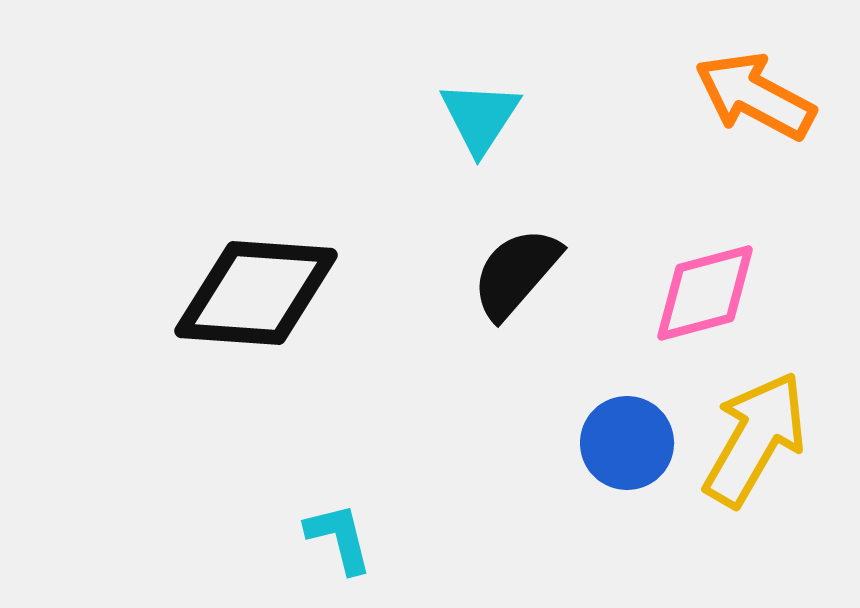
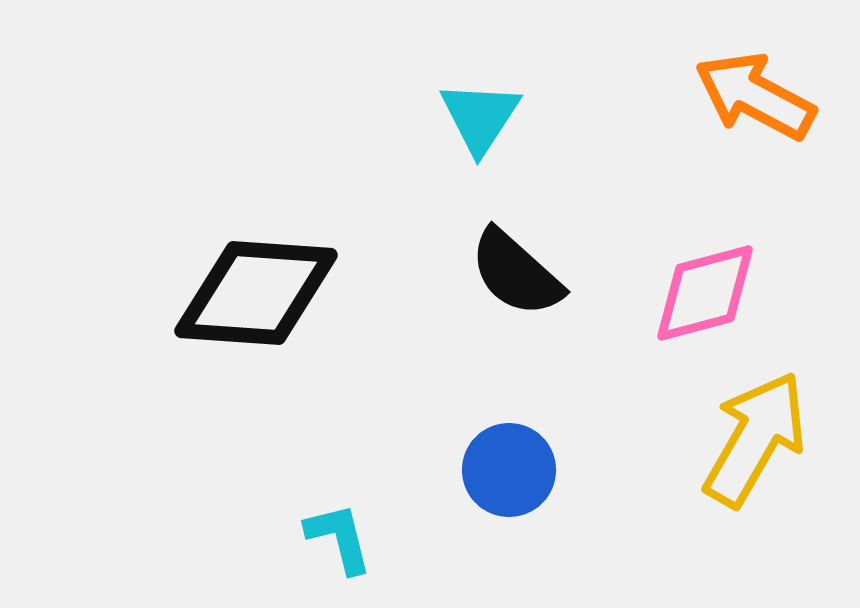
black semicircle: rotated 89 degrees counterclockwise
blue circle: moved 118 px left, 27 px down
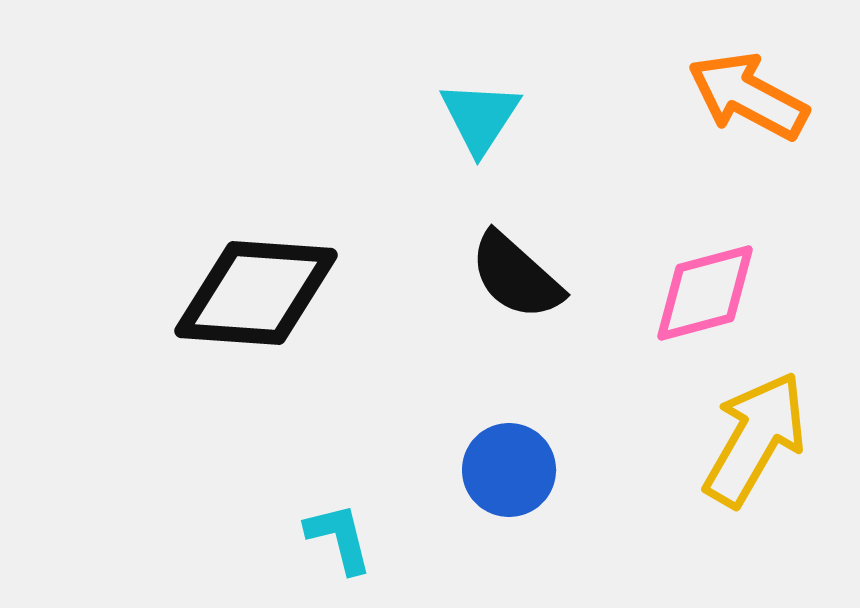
orange arrow: moved 7 px left
black semicircle: moved 3 px down
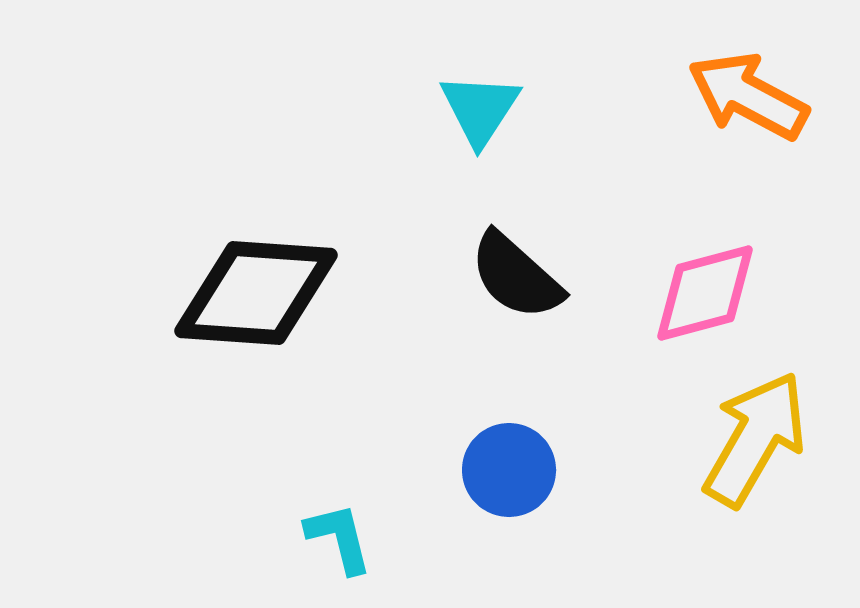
cyan triangle: moved 8 px up
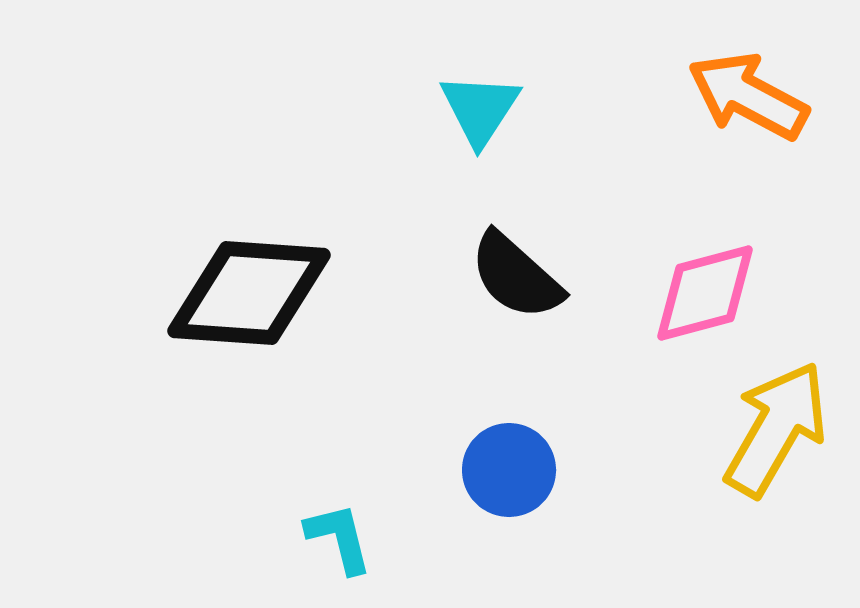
black diamond: moved 7 px left
yellow arrow: moved 21 px right, 10 px up
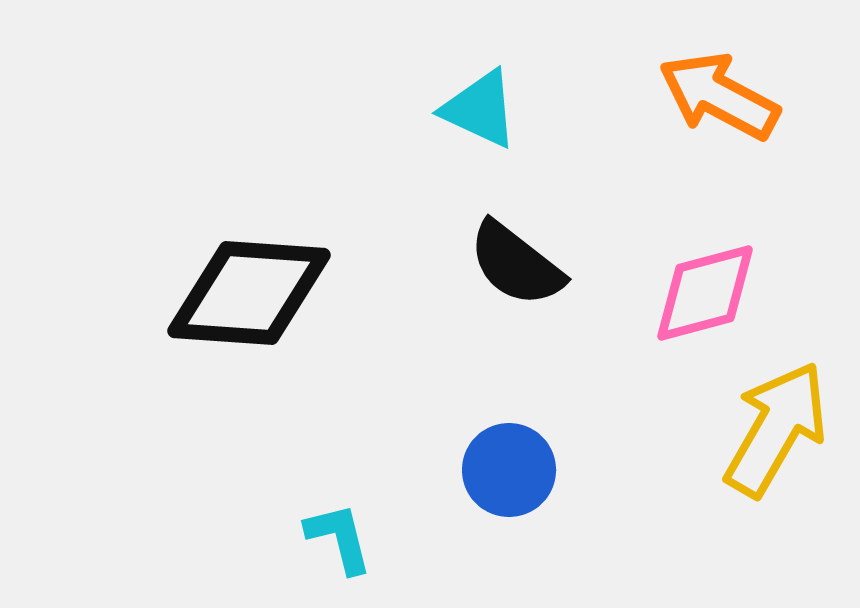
orange arrow: moved 29 px left
cyan triangle: rotated 38 degrees counterclockwise
black semicircle: moved 12 px up; rotated 4 degrees counterclockwise
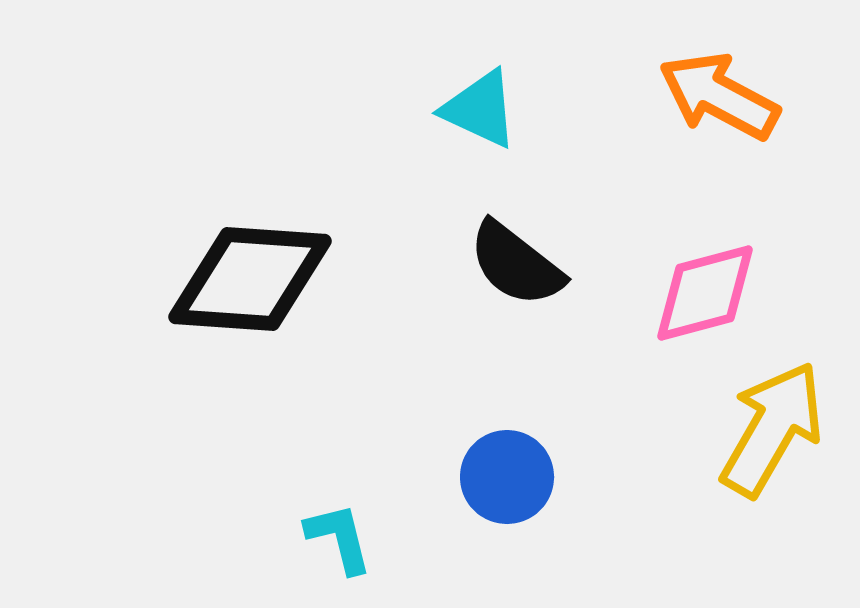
black diamond: moved 1 px right, 14 px up
yellow arrow: moved 4 px left
blue circle: moved 2 px left, 7 px down
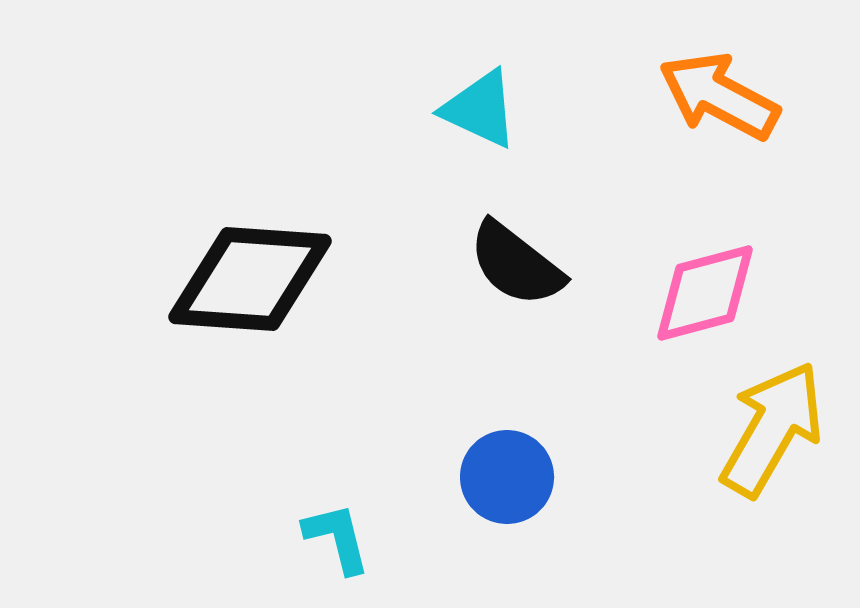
cyan L-shape: moved 2 px left
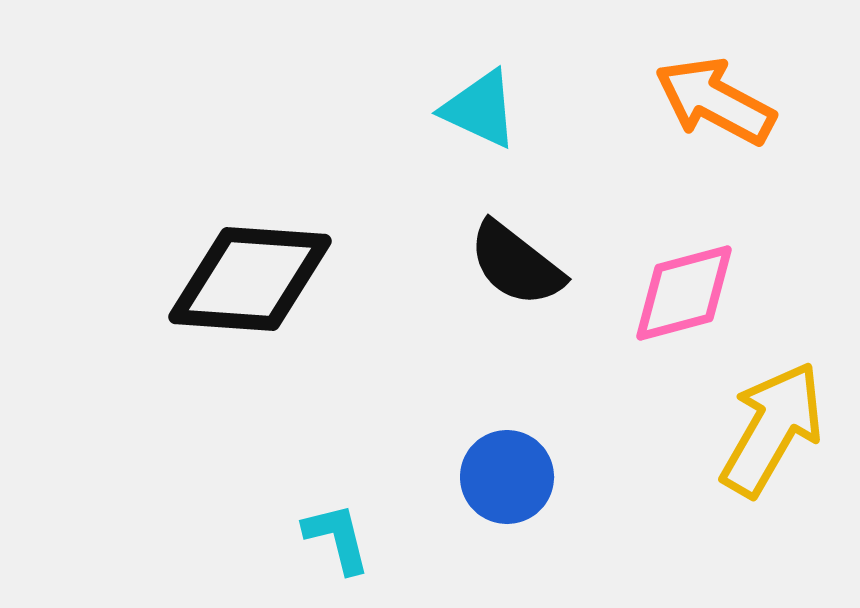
orange arrow: moved 4 px left, 5 px down
pink diamond: moved 21 px left
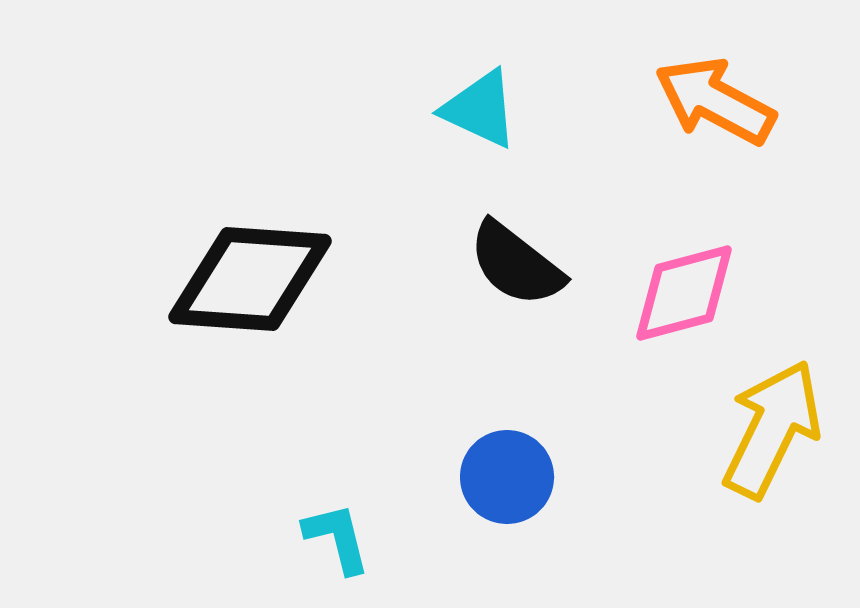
yellow arrow: rotated 4 degrees counterclockwise
